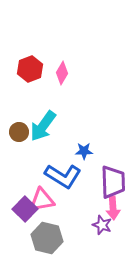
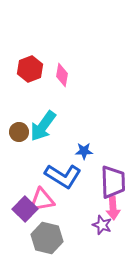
pink diamond: moved 2 px down; rotated 20 degrees counterclockwise
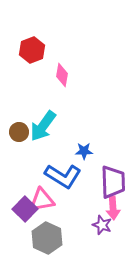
red hexagon: moved 2 px right, 19 px up
gray hexagon: rotated 12 degrees clockwise
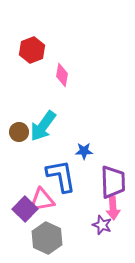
blue L-shape: moved 2 px left; rotated 132 degrees counterclockwise
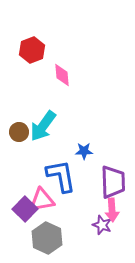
pink diamond: rotated 15 degrees counterclockwise
pink arrow: moved 1 px left, 2 px down
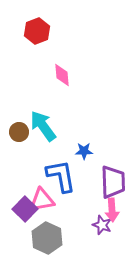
red hexagon: moved 5 px right, 19 px up
cyan arrow: rotated 108 degrees clockwise
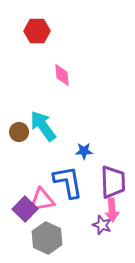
red hexagon: rotated 20 degrees clockwise
blue L-shape: moved 7 px right, 6 px down
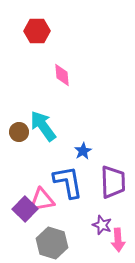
blue star: moved 1 px left; rotated 30 degrees counterclockwise
pink arrow: moved 6 px right, 30 px down
gray hexagon: moved 5 px right, 5 px down; rotated 8 degrees counterclockwise
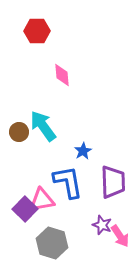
pink arrow: moved 2 px right, 4 px up; rotated 30 degrees counterclockwise
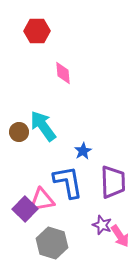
pink diamond: moved 1 px right, 2 px up
